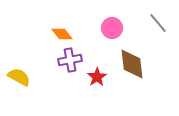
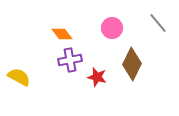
brown diamond: rotated 32 degrees clockwise
red star: rotated 24 degrees counterclockwise
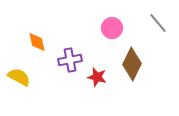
orange diamond: moved 25 px left, 8 px down; rotated 25 degrees clockwise
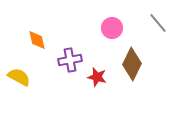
orange diamond: moved 2 px up
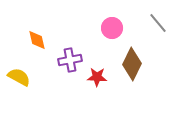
red star: rotated 12 degrees counterclockwise
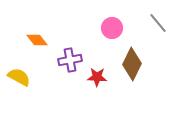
orange diamond: rotated 25 degrees counterclockwise
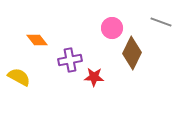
gray line: moved 3 px right, 1 px up; rotated 30 degrees counterclockwise
brown diamond: moved 11 px up
red star: moved 3 px left
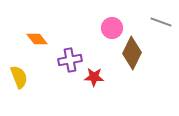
orange diamond: moved 1 px up
yellow semicircle: rotated 40 degrees clockwise
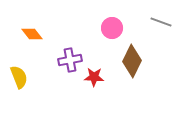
orange diamond: moved 5 px left, 5 px up
brown diamond: moved 8 px down
